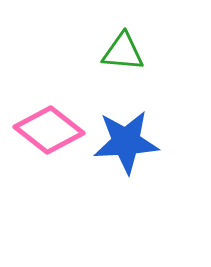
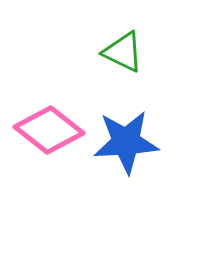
green triangle: rotated 21 degrees clockwise
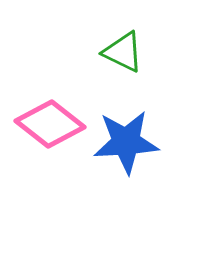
pink diamond: moved 1 px right, 6 px up
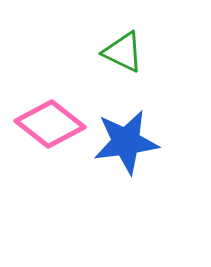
blue star: rotated 4 degrees counterclockwise
